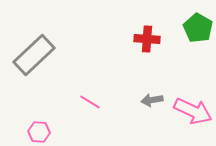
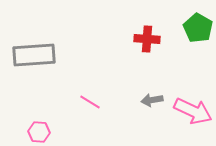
gray rectangle: rotated 39 degrees clockwise
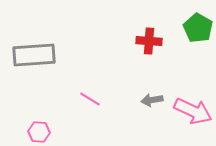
red cross: moved 2 px right, 2 px down
pink line: moved 3 px up
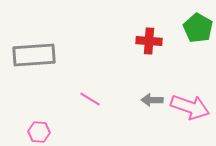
gray arrow: rotated 10 degrees clockwise
pink arrow: moved 3 px left, 4 px up; rotated 6 degrees counterclockwise
